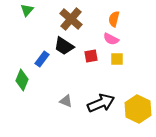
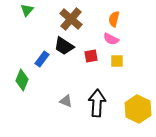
yellow square: moved 2 px down
black arrow: moved 4 px left; rotated 64 degrees counterclockwise
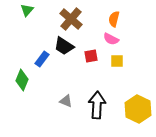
black arrow: moved 2 px down
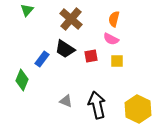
black trapezoid: moved 1 px right, 3 px down
black arrow: rotated 16 degrees counterclockwise
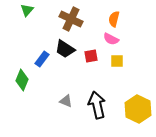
brown cross: rotated 15 degrees counterclockwise
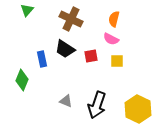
blue rectangle: rotated 49 degrees counterclockwise
black arrow: rotated 148 degrees counterclockwise
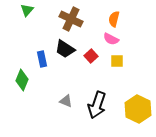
red square: rotated 32 degrees counterclockwise
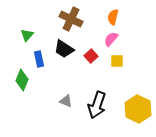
green triangle: moved 25 px down
orange semicircle: moved 1 px left, 2 px up
pink semicircle: rotated 105 degrees clockwise
black trapezoid: moved 1 px left
blue rectangle: moved 3 px left
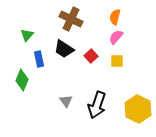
orange semicircle: moved 2 px right
pink semicircle: moved 5 px right, 2 px up
gray triangle: rotated 32 degrees clockwise
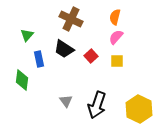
green diamond: rotated 15 degrees counterclockwise
yellow hexagon: moved 1 px right
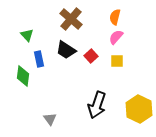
brown cross: rotated 15 degrees clockwise
green triangle: rotated 24 degrees counterclockwise
black trapezoid: moved 2 px right, 1 px down
green diamond: moved 1 px right, 4 px up
gray triangle: moved 16 px left, 18 px down
